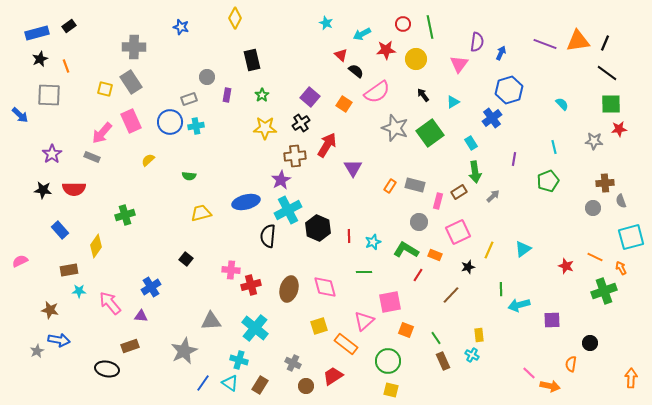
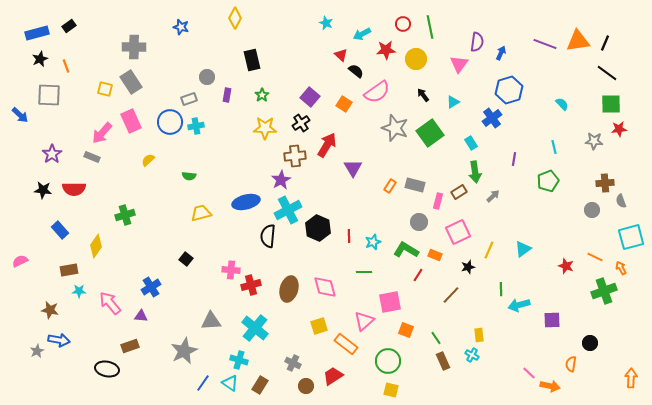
gray circle at (593, 208): moved 1 px left, 2 px down
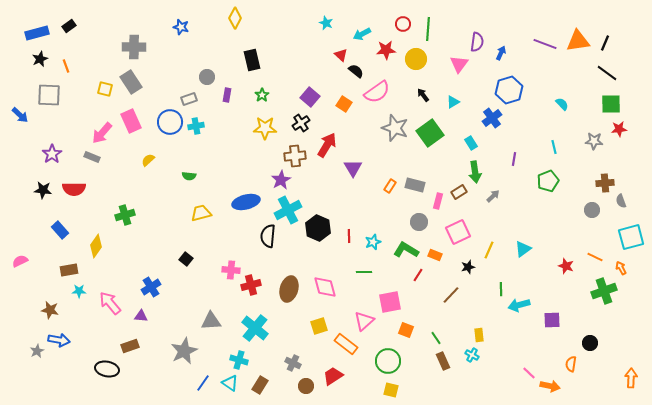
green line at (430, 27): moved 2 px left, 2 px down; rotated 15 degrees clockwise
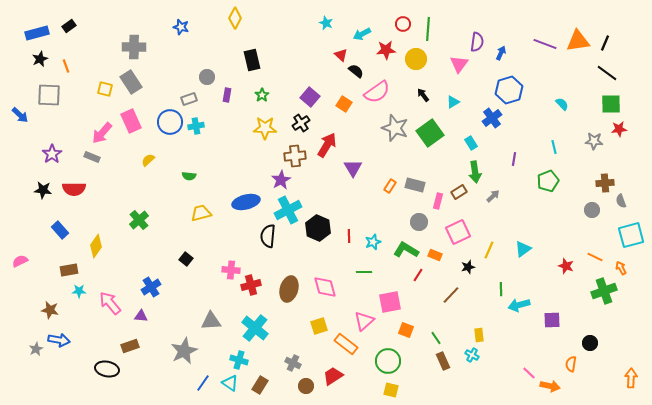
green cross at (125, 215): moved 14 px right, 5 px down; rotated 24 degrees counterclockwise
cyan square at (631, 237): moved 2 px up
gray star at (37, 351): moved 1 px left, 2 px up
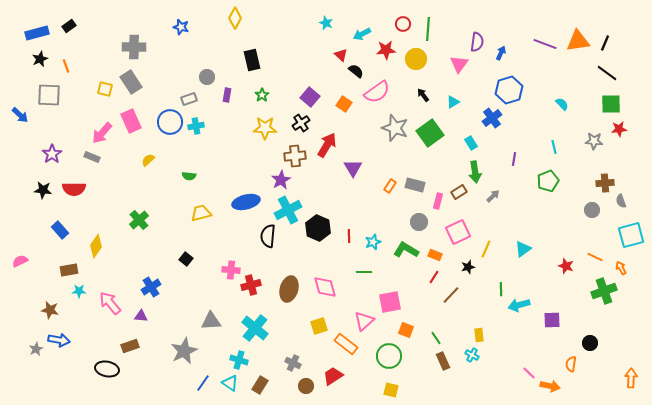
yellow line at (489, 250): moved 3 px left, 1 px up
red line at (418, 275): moved 16 px right, 2 px down
green circle at (388, 361): moved 1 px right, 5 px up
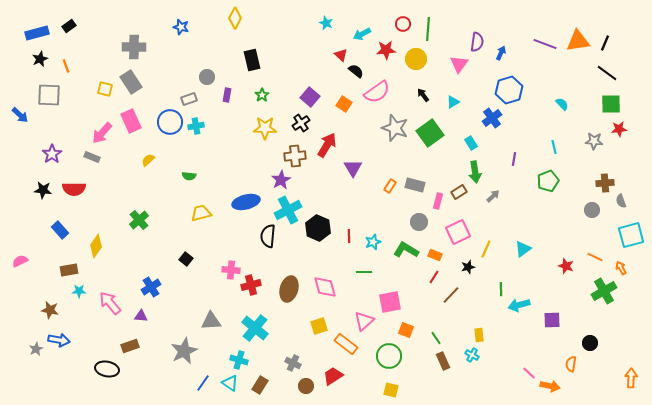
green cross at (604, 291): rotated 10 degrees counterclockwise
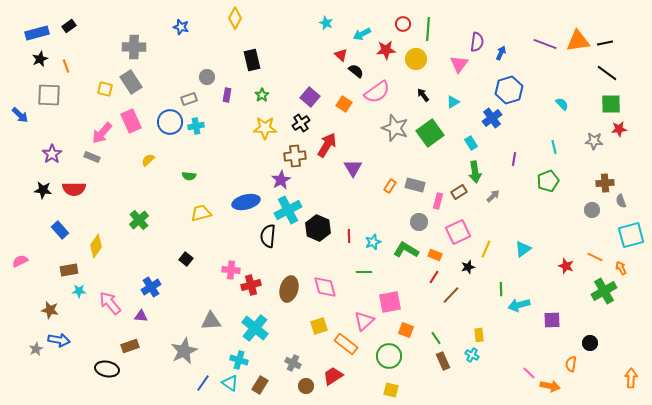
black line at (605, 43): rotated 56 degrees clockwise
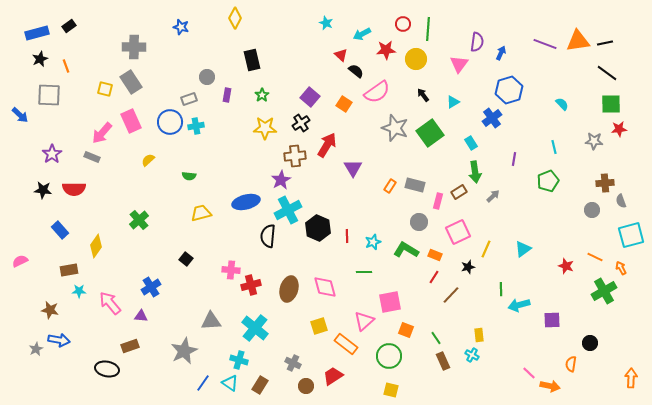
red line at (349, 236): moved 2 px left
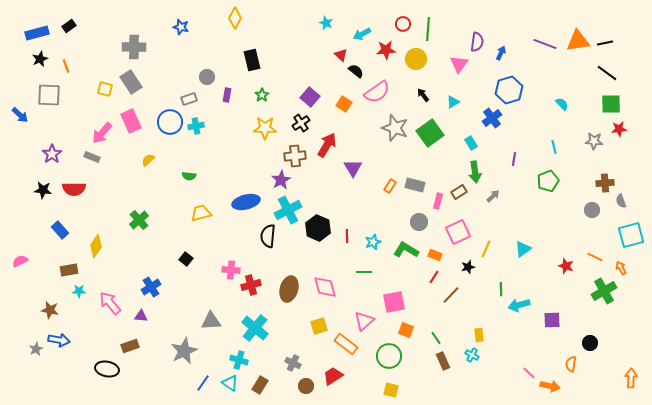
pink square at (390, 302): moved 4 px right
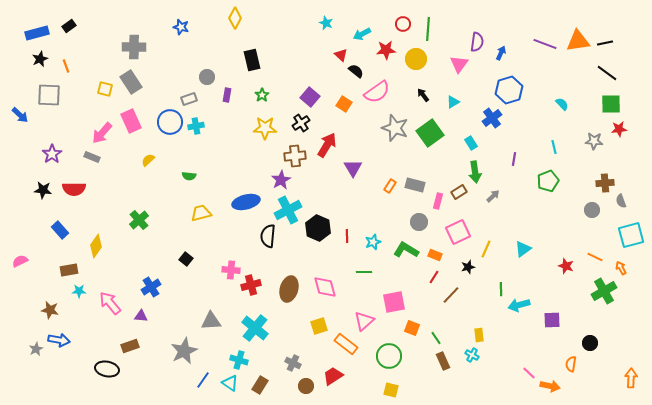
orange square at (406, 330): moved 6 px right, 2 px up
blue line at (203, 383): moved 3 px up
